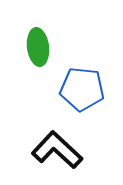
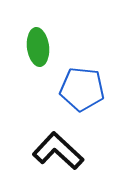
black L-shape: moved 1 px right, 1 px down
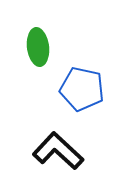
blue pentagon: rotated 6 degrees clockwise
